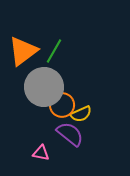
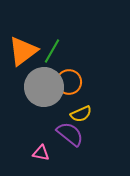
green line: moved 2 px left
orange circle: moved 7 px right, 23 px up
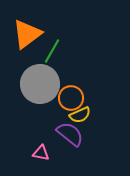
orange triangle: moved 4 px right, 17 px up
orange circle: moved 2 px right, 16 px down
gray circle: moved 4 px left, 3 px up
yellow semicircle: moved 1 px left, 1 px down
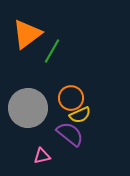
gray circle: moved 12 px left, 24 px down
pink triangle: moved 1 px right, 3 px down; rotated 24 degrees counterclockwise
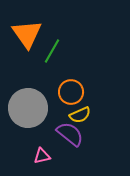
orange triangle: rotated 28 degrees counterclockwise
orange circle: moved 6 px up
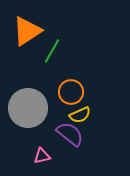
orange triangle: moved 3 px up; rotated 32 degrees clockwise
